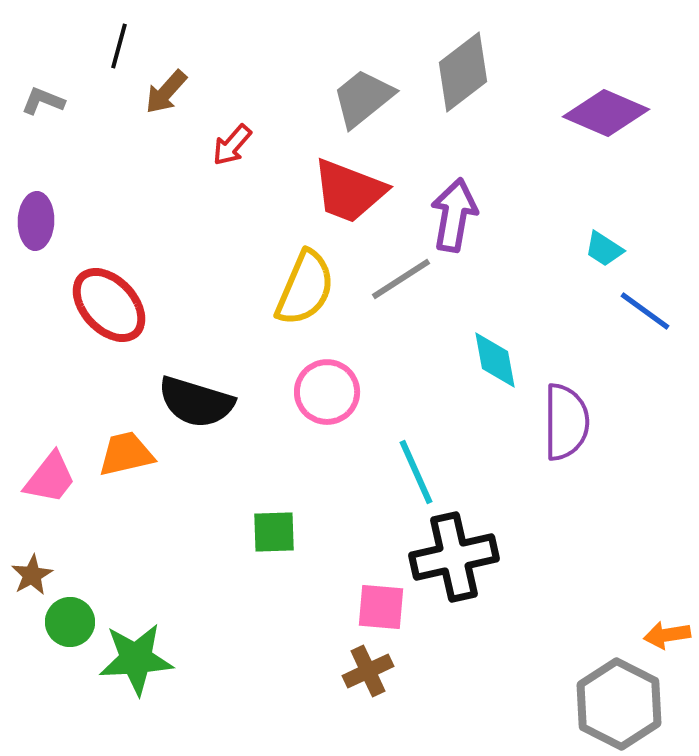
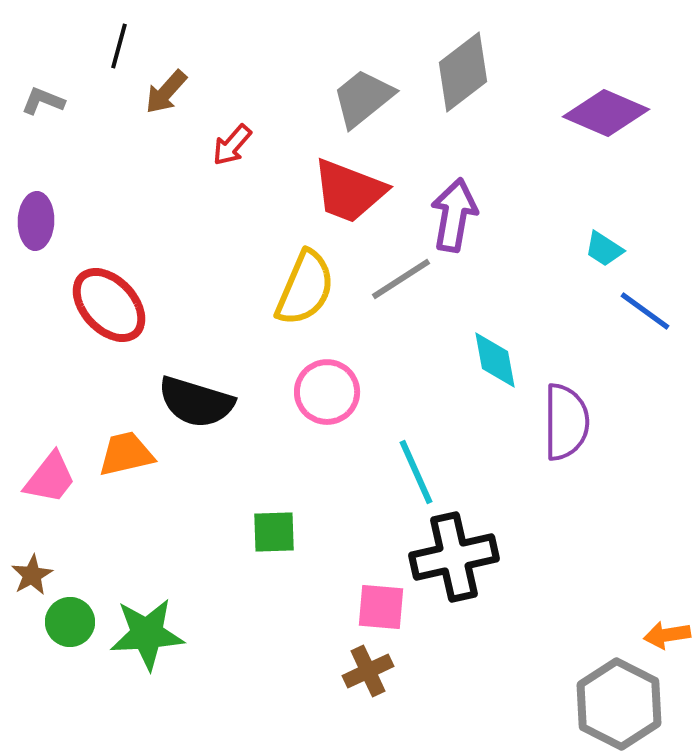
green star: moved 11 px right, 25 px up
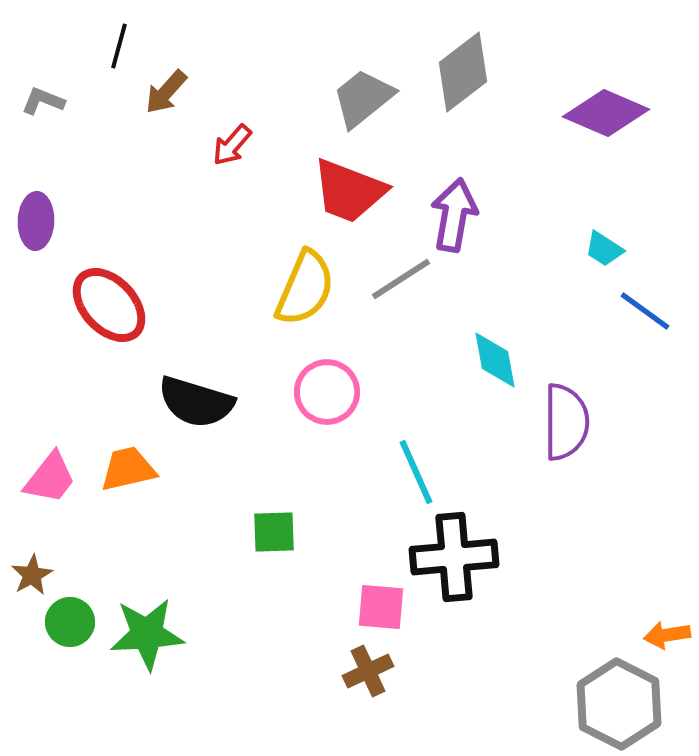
orange trapezoid: moved 2 px right, 15 px down
black cross: rotated 8 degrees clockwise
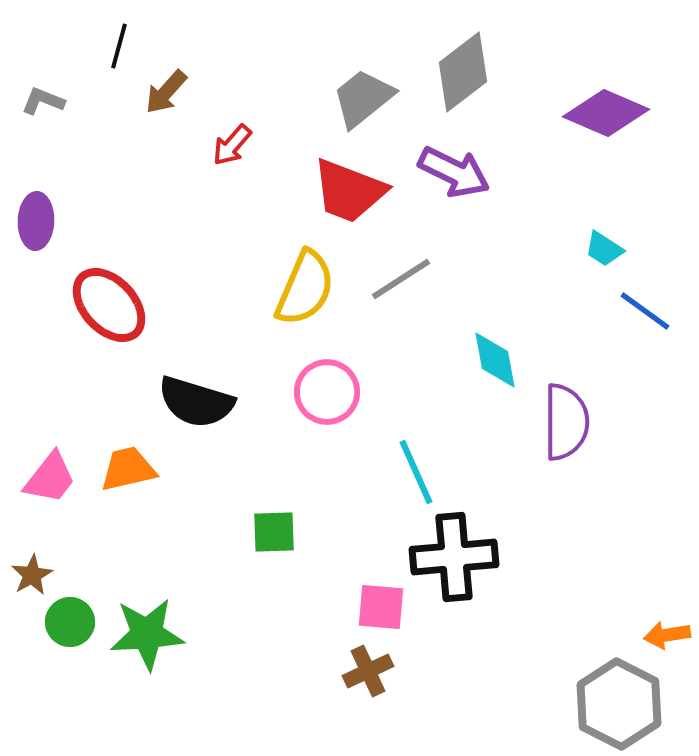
purple arrow: moved 43 px up; rotated 106 degrees clockwise
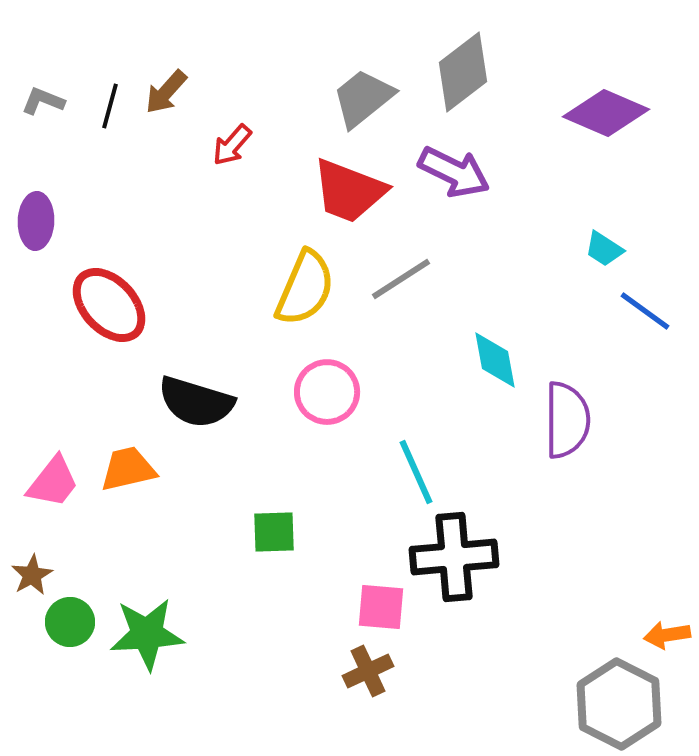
black line: moved 9 px left, 60 px down
purple semicircle: moved 1 px right, 2 px up
pink trapezoid: moved 3 px right, 4 px down
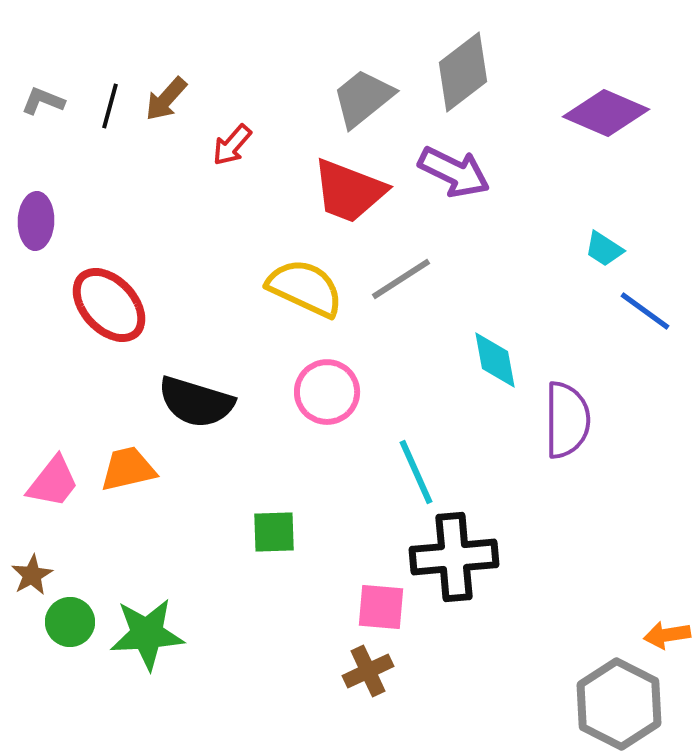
brown arrow: moved 7 px down
yellow semicircle: rotated 88 degrees counterclockwise
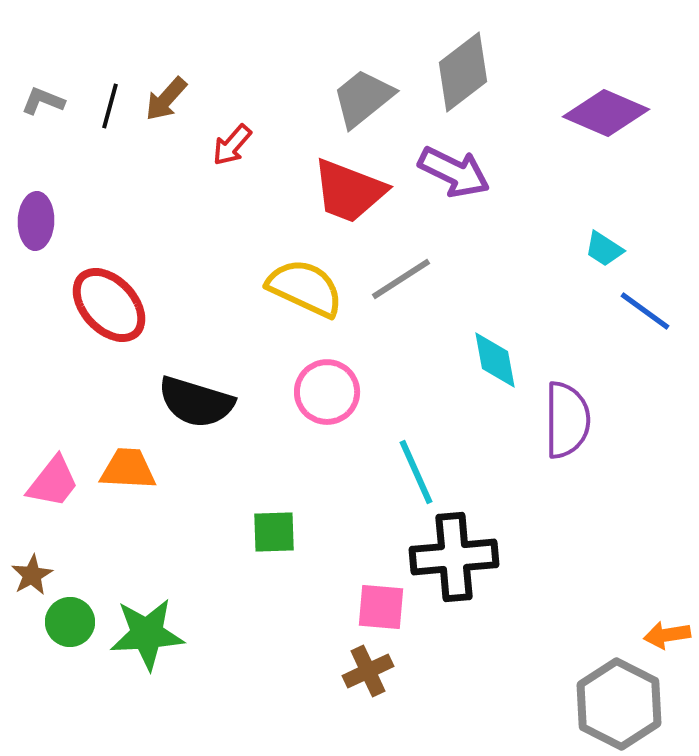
orange trapezoid: rotated 16 degrees clockwise
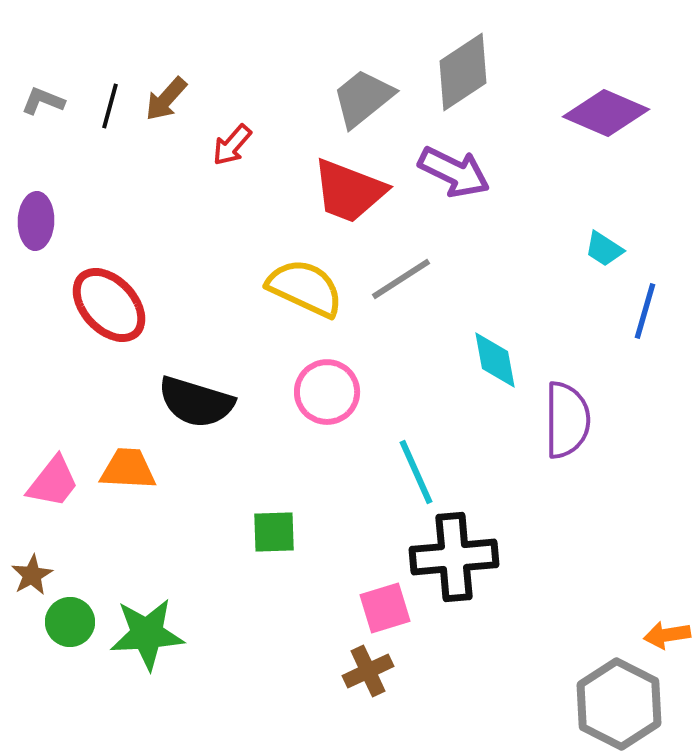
gray diamond: rotated 4 degrees clockwise
blue line: rotated 70 degrees clockwise
pink square: moved 4 px right, 1 px down; rotated 22 degrees counterclockwise
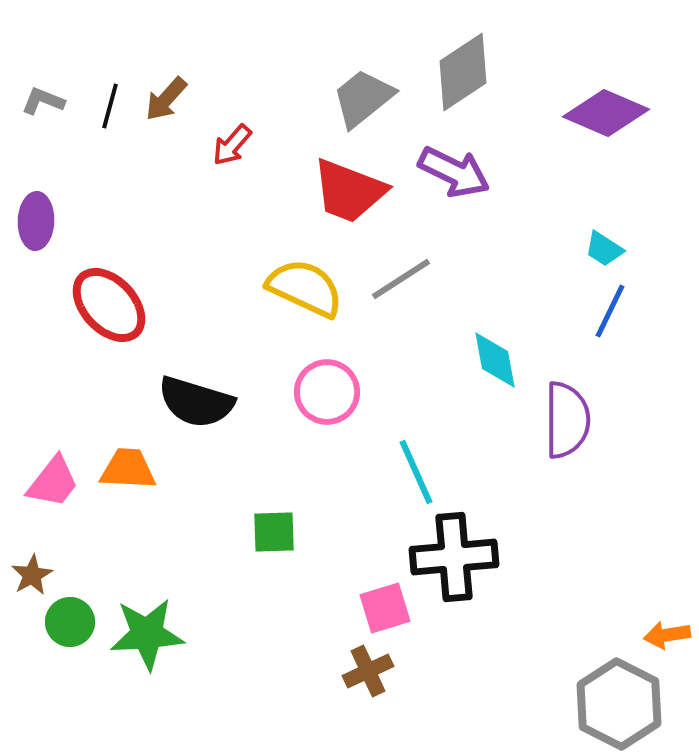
blue line: moved 35 px left; rotated 10 degrees clockwise
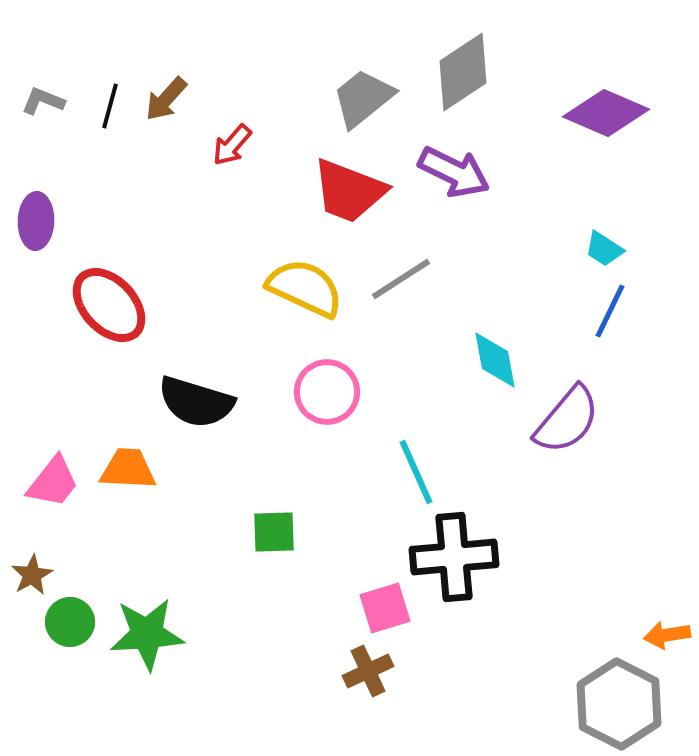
purple semicircle: rotated 40 degrees clockwise
